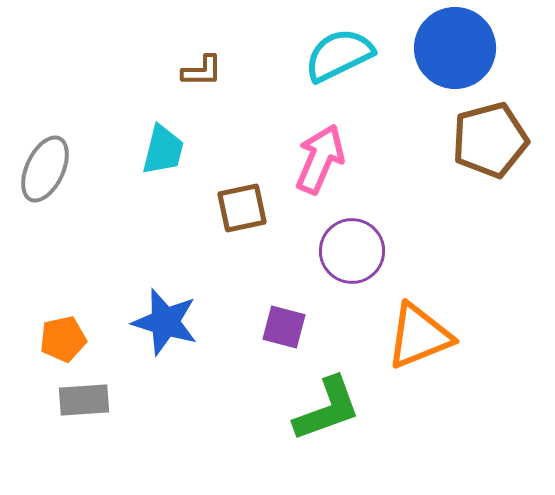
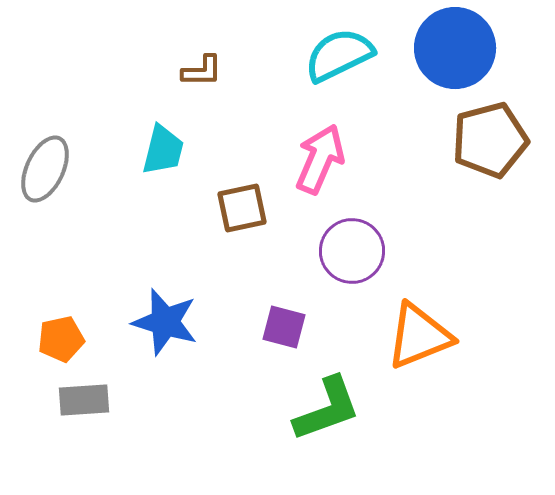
orange pentagon: moved 2 px left
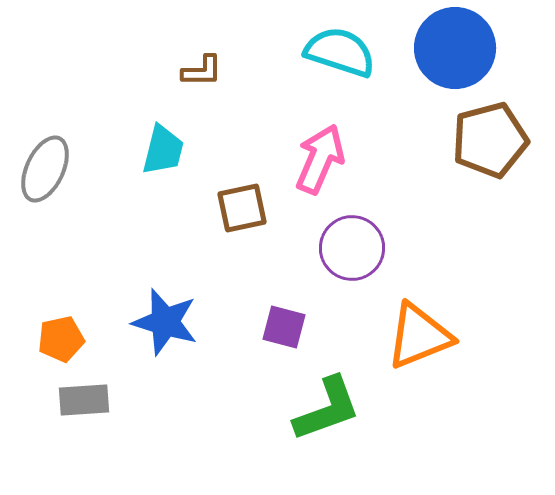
cyan semicircle: moved 1 px right, 3 px up; rotated 44 degrees clockwise
purple circle: moved 3 px up
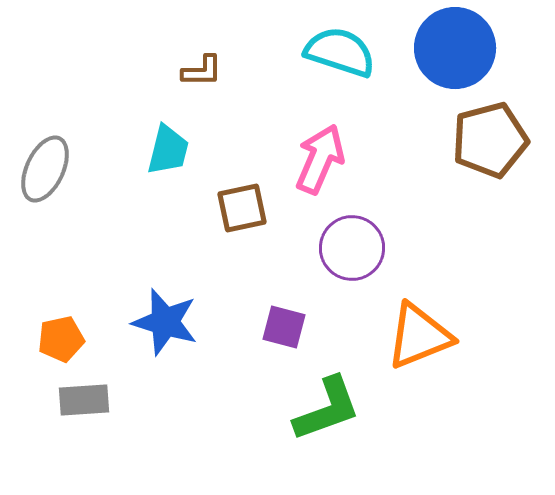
cyan trapezoid: moved 5 px right
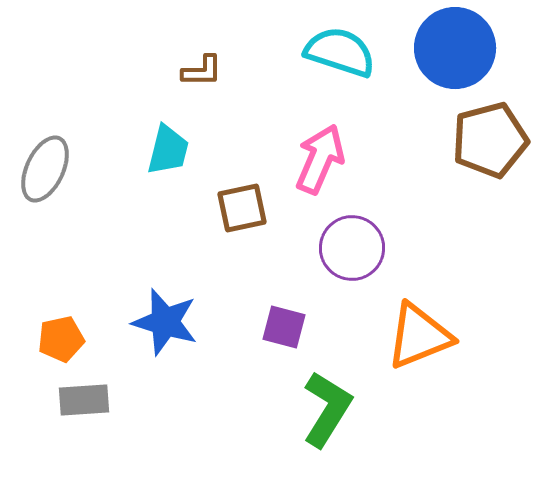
green L-shape: rotated 38 degrees counterclockwise
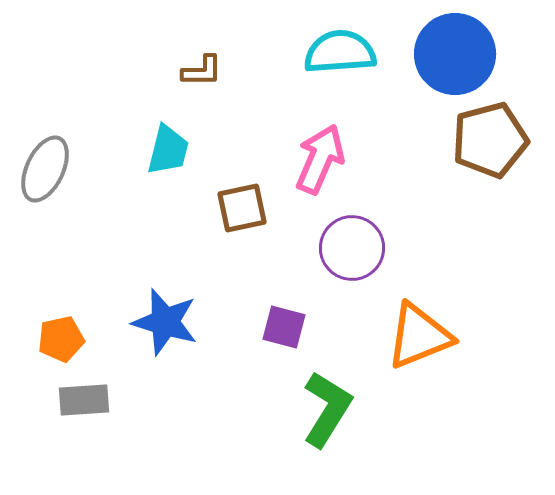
blue circle: moved 6 px down
cyan semicircle: rotated 22 degrees counterclockwise
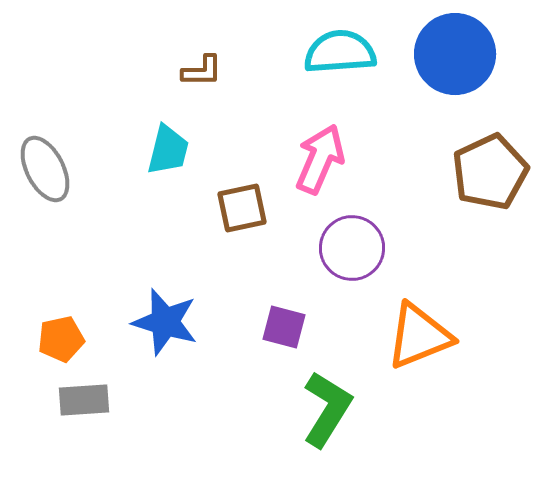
brown pentagon: moved 32 px down; rotated 10 degrees counterclockwise
gray ellipse: rotated 52 degrees counterclockwise
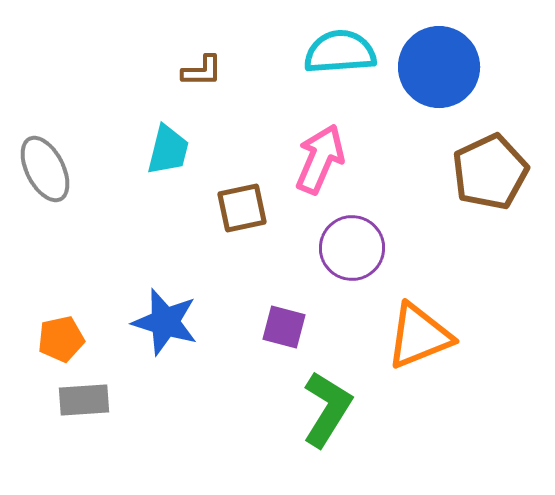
blue circle: moved 16 px left, 13 px down
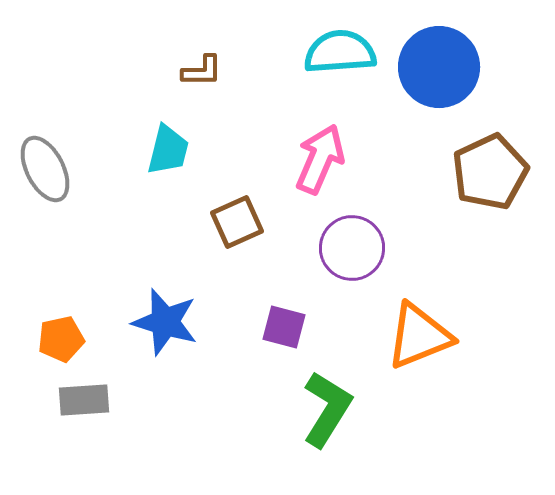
brown square: moved 5 px left, 14 px down; rotated 12 degrees counterclockwise
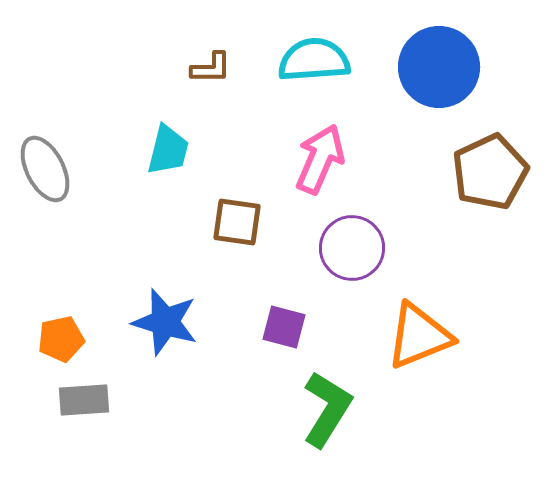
cyan semicircle: moved 26 px left, 8 px down
brown L-shape: moved 9 px right, 3 px up
brown square: rotated 32 degrees clockwise
